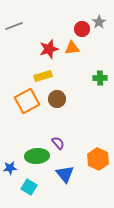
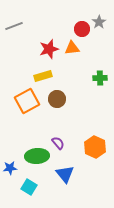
orange hexagon: moved 3 px left, 12 px up
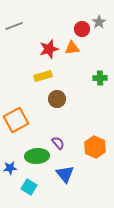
orange square: moved 11 px left, 19 px down
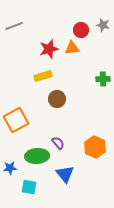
gray star: moved 4 px right, 3 px down; rotated 24 degrees counterclockwise
red circle: moved 1 px left, 1 px down
green cross: moved 3 px right, 1 px down
cyan square: rotated 21 degrees counterclockwise
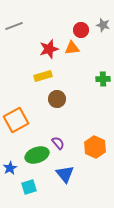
green ellipse: moved 1 px up; rotated 15 degrees counterclockwise
blue star: rotated 24 degrees counterclockwise
cyan square: rotated 28 degrees counterclockwise
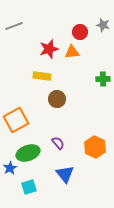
red circle: moved 1 px left, 2 px down
orange triangle: moved 4 px down
yellow rectangle: moved 1 px left; rotated 24 degrees clockwise
green ellipse: moved 9 px left, 2 px up
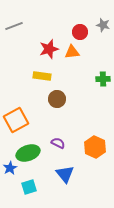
purple semicircle: rotated 24 degrees counterclockwise
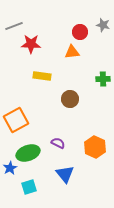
red star: moved 18 px left, 5 px up; rotated 18 degrees clockwise
brown circle: moved 13 px right
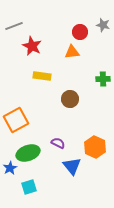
red star: moved 1 px right, 2 px down; rotated 24 degrees clockwise
blue triangle: moved 7 px right, 8 px up
